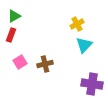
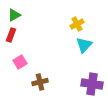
green triangle: moved 1 px up
brown cross: moved 5 px left, 18 px down
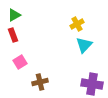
red rectangle: moved 2 px right; rotated 40 degrees counterclockwise
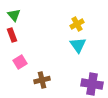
green triangle: rotated 40 degrees counterclockwise
red rectangle: moved 1 px left
cyan triangle: moved 6 px left; rotated 18 degrees counterclockwise
brown cross: moved 2 px right, 2 px up
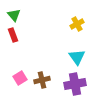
red rectangle: moved 1 px right
cyan triangle: moved 1 px left, 12 px down
pink square: moved 16 px down
purple cross: moved 17 px left; rotated 20 degrees counterclockwise
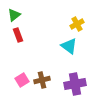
green triangle: rotated 32 degrees clockwise
red rectangle: moved 5 px right
cyan triangle: moved 8 px left, 11 px up; rotated 18 degrees counterclockwise
pink square: moved 2 px right, 2 px down
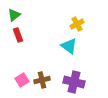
purple cross: moved 1 px left, 2 px up; rotated 25 degrees clockwise
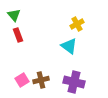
green triangle: rotated 32 degrees counterclockwise
brown cross: moved 1 px left
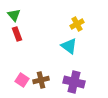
red rectangle: moved 1 px left, 1 px up
pink square: rotated 24 degrees counterclockwise
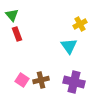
green triangle: moved 2 px left
yellow cross: moved 3 px right
cyan triangle: rotated 18 degrees clockwise
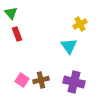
green triangle: moved 1 px left, 2 px up
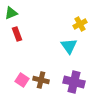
green triangle: rotated 48 degrees clockwise
brown cross: rotated 28 degrees clockwise
